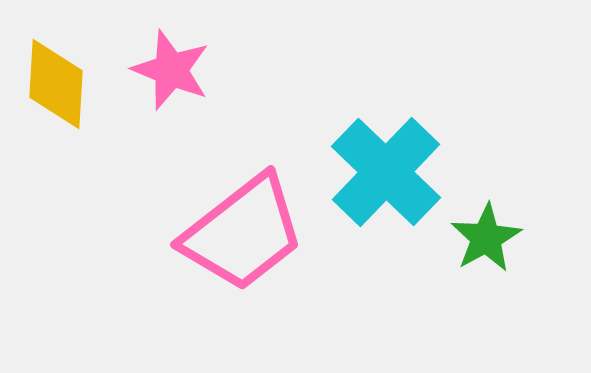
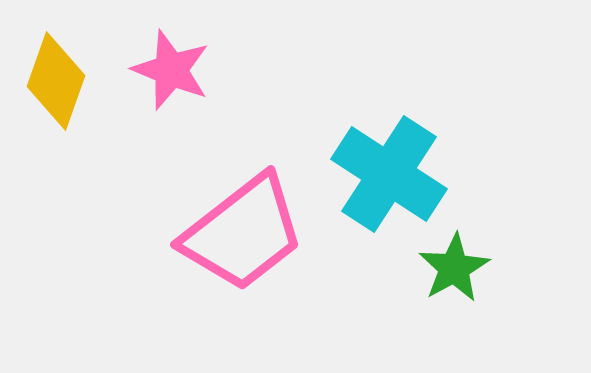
yellow diamond: moved 3 px up; rotated 16 degrees clockwise
cyan cross: moved 3 px right, 2 px down; rotated 11 degrees counterclockwise
green star: moved 32 px left, 30 px down
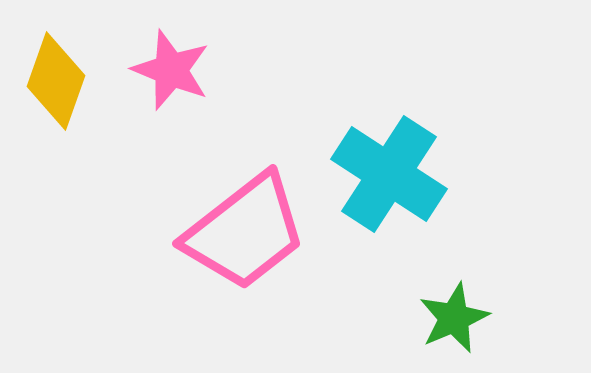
pink trapezoid: moved 2 px right, 1 px up
green star: moved 50 px down; rotated 6 degrees clockwise
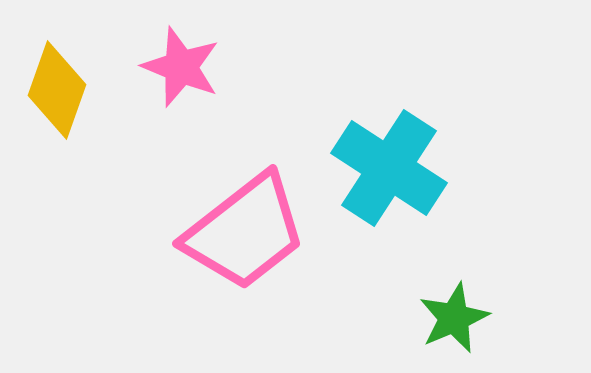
pink star: moved 10 px right, 3 px up
yellow diamond: moved 1 px right, 9 px down
cyan cross: moved 6 px up
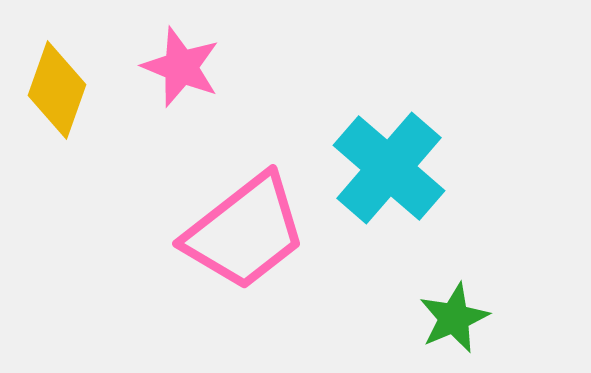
cyan cross: rotated 8 degrees clockwise
